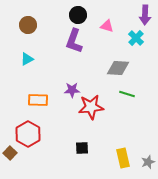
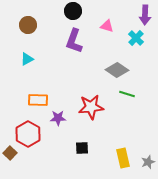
black circle: moved 5 px left, 4 px up
gray diamond: moved 1 px left, 2 px down; rotated 30 degrees clockwise
purple star: moved 14 px left, 28 px down
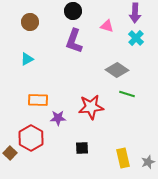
purple arrow: moved 10 px left, 2 px up
brown circle: moved 2 px right, 3 px up
red hexagon: moved 3 px right, 4 px down
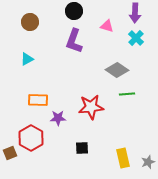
black circle: moved 1 px right
green line: rotated 21 degrees counterclockwise
brown square: rotated 24 degrees clockwise
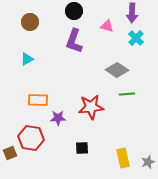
purple arrow: moved 3 px left
red hexagon: rotated 20 degrees counterclockwise
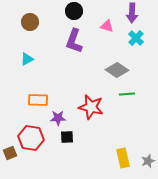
red star: rotated 20 degrees clockwise
black square: moved 15 px left, 11 px up
gray star: moved 1 px up
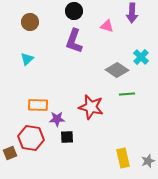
cyan cross: moved 5 px right, 19 px down
cyan triangle: rotated 16 degrees counterclockwise
orange rectangle: moved 5 px down
purple star: moved 1 px left, 1 px down
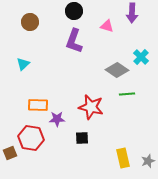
cyan triangle: moved 4 px left, 5 px down
black square: moved 15 px right, 1 px down
